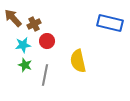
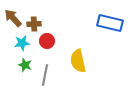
brown cross: rotated 24 degrees clockwise
cyan star: moved 1 px left, 2 px up
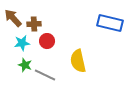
gray line: rotated 75 degrees counterclockwise
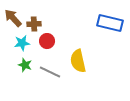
gray line: moved 5 px right, 3 px up
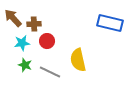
yellow semicircle: moved 1 px up
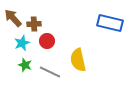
cyan star: rotated 14 degrees counterclockwise
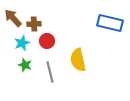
gray line: rotated 50 degrees clockwise
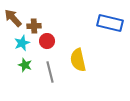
brown cross: moved 2 px down
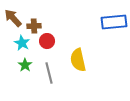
blue rectangle: moved 4 px right, 1 px up; rotated 20 degrees counterclockwise
cyan star: rotated 21 degrees counterclockwise
green star: rotated 16 degrees clockwise
gray line: moved 1 px left, 1 px down
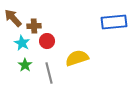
yellow semicircle: moved 1 px left, 2 px up; rotated 85 degrees clockwise
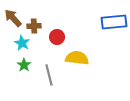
red circle: moved 10 px right, 4 px up
yellow semicircle: rotated 25 degrees clockwise
green star: moved 1 px left
gray line: moved 2 px down
